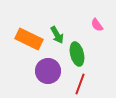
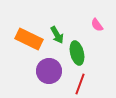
green ellipse: moved 1 px up
purple circle: moved 1 px right
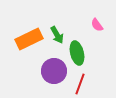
orange rectangle: rotated 52 degrees counterclockwise
purple circle: moved 5 px right
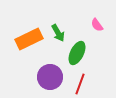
green arrow: moved 1 px right, 2 px up
green ellipse: rotated 40 degrees clockwise
purple circle: moved 4 px left, 6 px down
